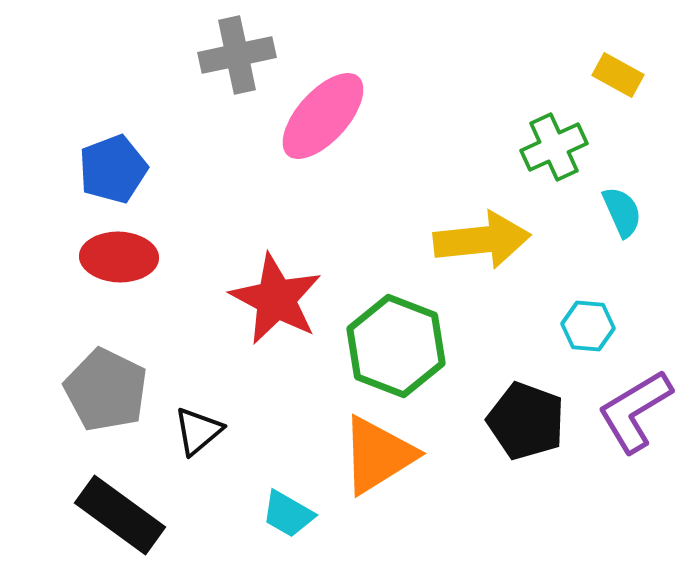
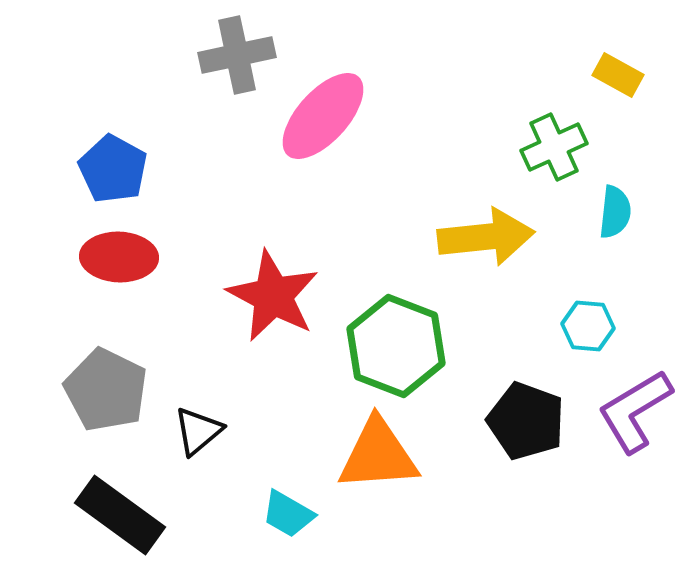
blue pentagon: rotated 22 degrees counterclockwise
cyan semicircle: moved 7 px left; rotated 30 degrees clockwise
yellow arrow: moved 4 px right, 3 px up
red star: moved 3 px left, 3 px up
orange triangle: rotated 28 degrees clockwise
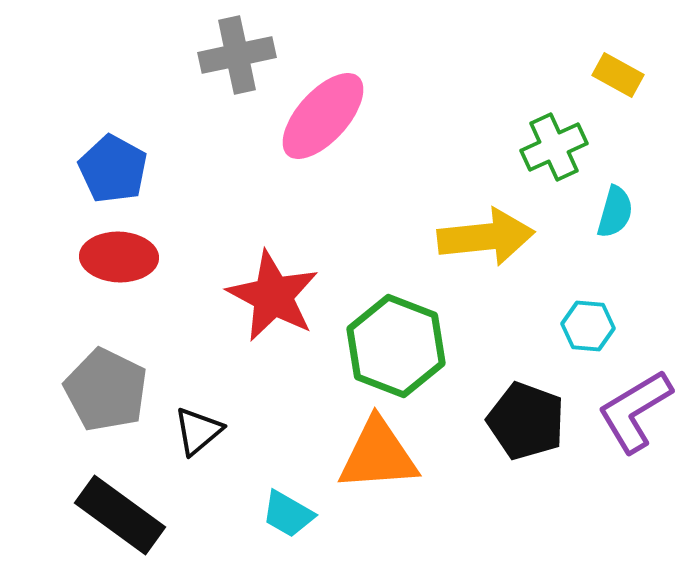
cyan semicircle: rotated 10 degrees clockwise
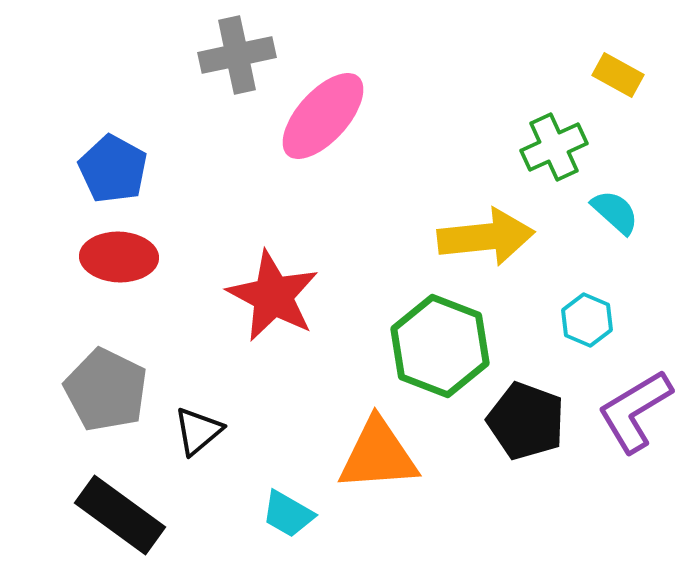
cyan semicircle: rotated 64 degrees counterclockwise
cyan hexagon: moved 1 px left, 6 px up; rotated 18 degrees clockwise
green hexagon: moved 44 px right
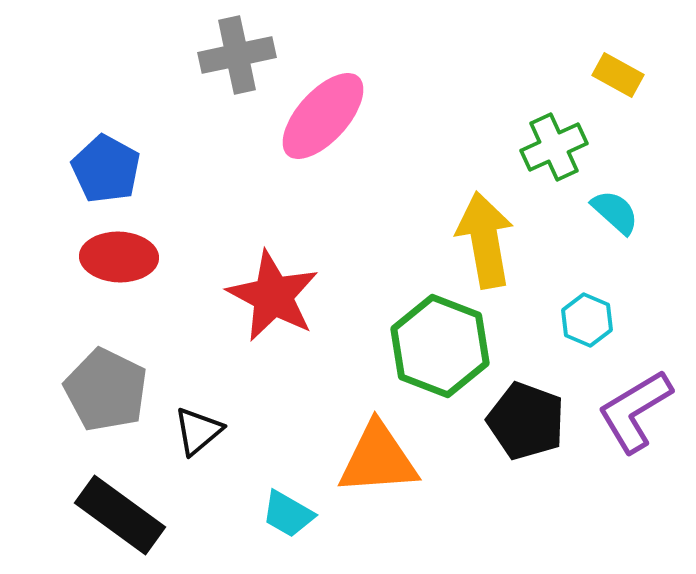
blue pentagon: moved 7 px left
yellow arrow: moved 1 px left, 3 px down; rotated 94 degrees counterclockwise
orange triangle: moved 4 px down
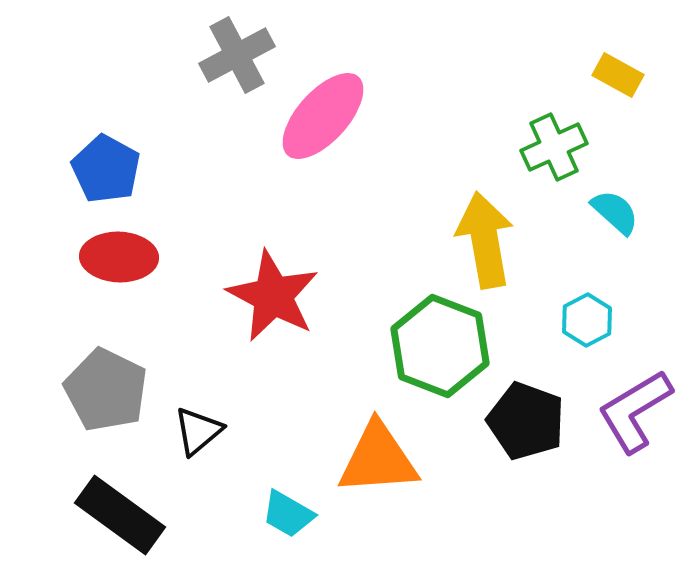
gray cross: rotated 16 degrees counterclockwise
cyan hexagon: rotated 9 degrees clockwise
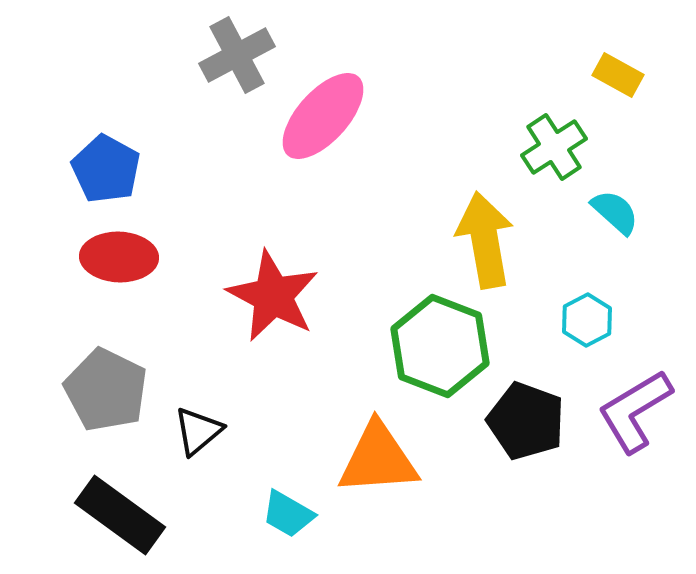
green cross: rotated 8 degrees counterclockwise
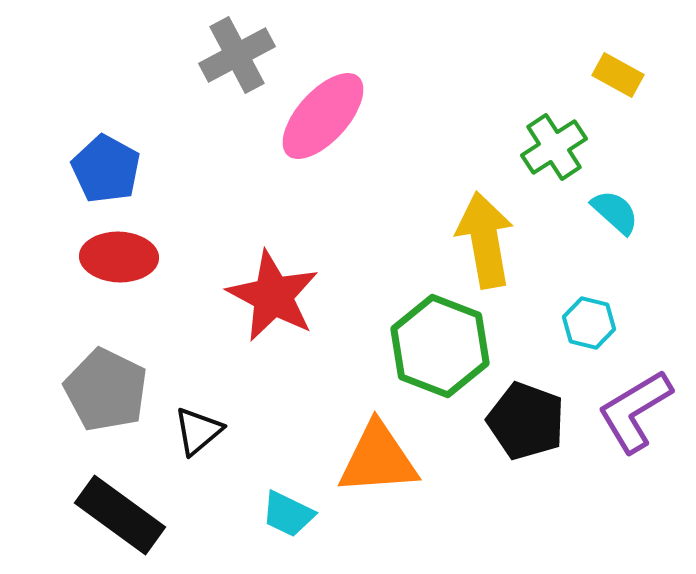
cyan hexagon: moved 2 px right, 3 px down; rotated 18 degrees counterclockwise
cyan trapezoid: rotated 4 degrees counterclockwise
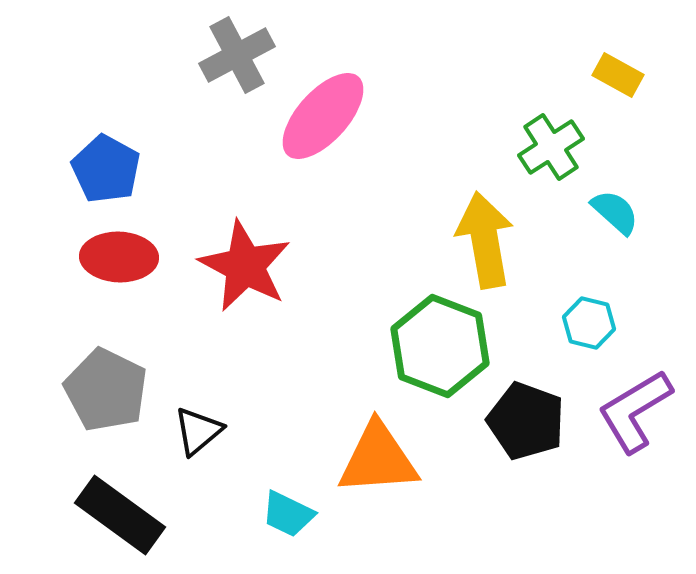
green cross: moved 3 px left
red star: moved 28 px left, 30 px up
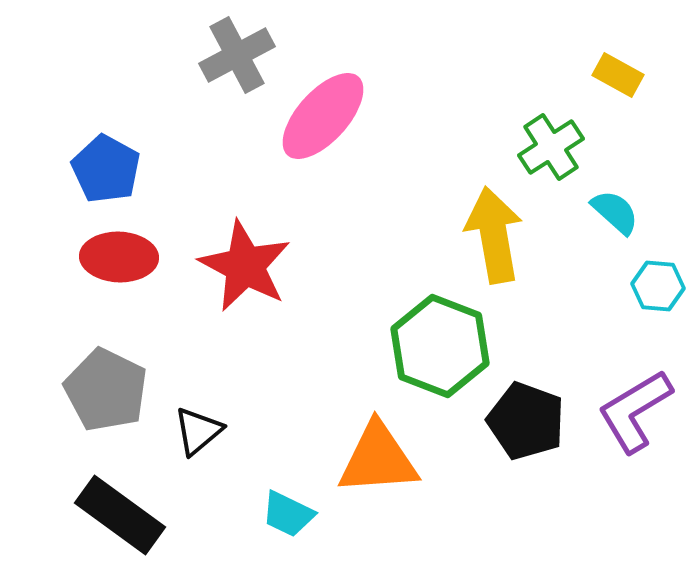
yellow arrow: moved 9 px right, 5 px up
cyan hexagon: moved 69 px right, 37 px up; rotated 9 degrees counterclockwise
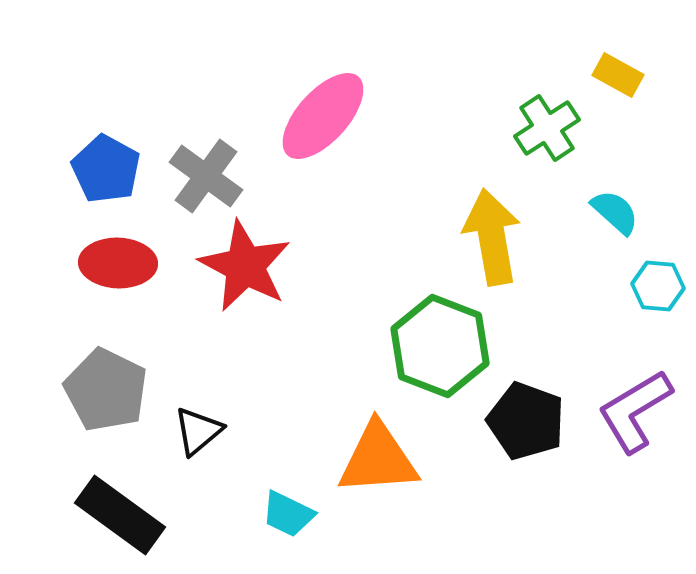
gray cross: moved 31 px left, 121 px down; rotated 26 degrees counterclockwise
green cross: moved 4 px left, 19 px up
yellow arrow: moved 2 px left, 2 px down
red ellipse: moved 1 px left, 6 px down
